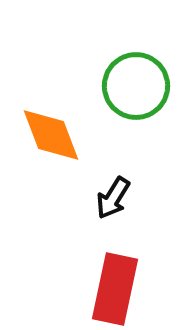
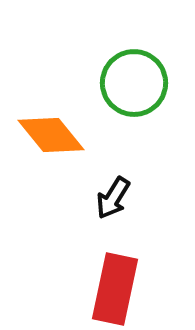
green circle: moved 2 px left, 3 px up
orange diamond: rotated 18 degrees counterclockwise
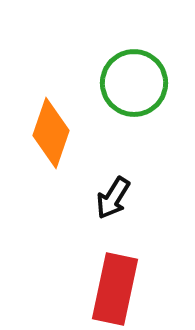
orange diamond: moved 2 px up; rotated 58 degrees clockwise
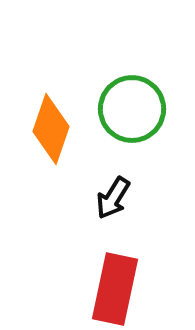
green circle: moved 2 px left, 26 px down
orange diamond: moved 4 px up
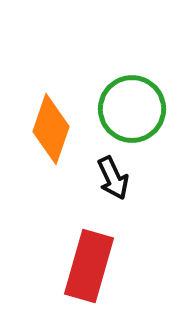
black arrow: moved 20 px up; rotated 57 degrees counterclockwise
red rectangle: moved 26 px left, 23 px up; rotated 4 degrees clockwise
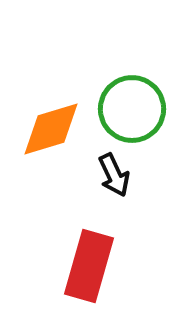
orange diamond: rotated 54 degrees clockwise
black arrow: moved 1 px right, 3 px up
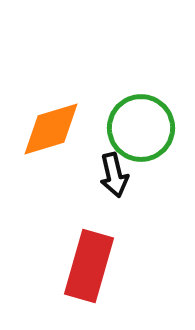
green circle: moved 9 px right, 19 px down
black arrow: rotated 12 degrees clockwise
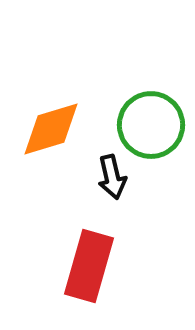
green circle: moved 10 px right, 3 px up
black arrow: moved 2 px left, 2 px down
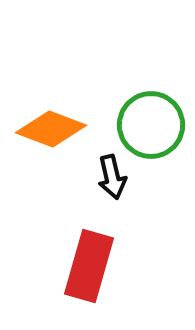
orange diamond: rotated 38 degrees clockwise
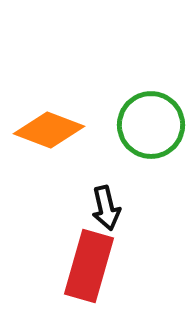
orange diamond: moved 2 px left, 1 px down
black arrow: moved 6 px left, 31 px down
